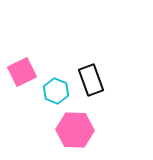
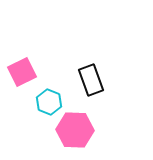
cyan hexagon: moved 7 px left, 11 px down
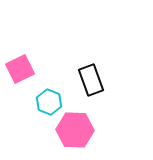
pink square: moved 2 px left, 3 px up
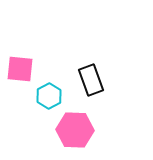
pink square: rotated 32 degrees clockwise
cyan hexagon: moved 6 px up; rotated 10 degrees clockwise
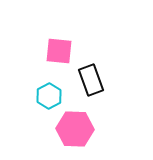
pink square: moved 39 px right, 18 px up
pink hexagon: moved 1 px up
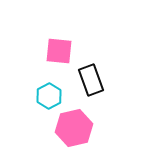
pink hexagon: moved 1 px left, 1 px up; rotated 15 degrees counterclockwise
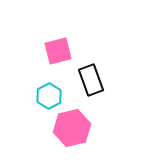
pink square: moved 1 px left; rotated 20 degrees counterclockwise
pink hexagon: moved 2 px left
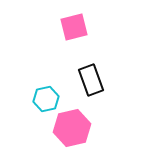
pink square: moved 16 px right, 24 px up
cyan hexagon: moved 3 px left, 3 px down; rotated 15 degrees clockwise
